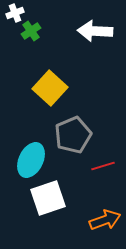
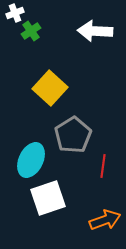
gray pentagon: rotated 9 degrees counterclockwise
red line: rotated 65 degrees counterclockwise
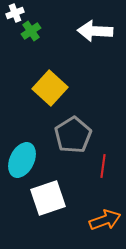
cyan ellipse: moved 9 px left
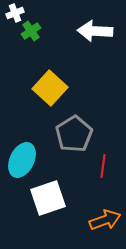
gray pentagon: moved 1 px right, 1 px up
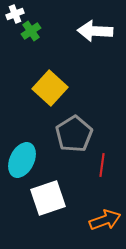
white cross: moved 1 px down
red line: moved 1 px left, 1 px up
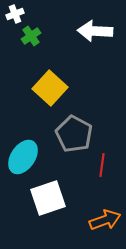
green cross: moved 5 px down
gray pentagon: rotated 12 degrees counterclockwise
cyan ellipse: moved 1 px right, 3 px up; rotated 8 degrees clockwise
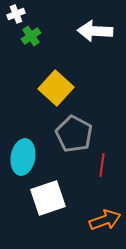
white cross: moved 1 px right
yellow square: moved 6 px right
cyan ellipse: rotated 24 degrees counterclockwise
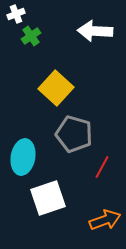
gray pentagon: rotated 12 degrees counterclockwise
red line: moved 2 px down; rotated 20 degrees clockwise
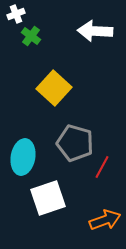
green cross: rotated 18 degrees counterclockwise
yellow square: moved 2 px left
gray pentagon: moved 1 px right, 9 px down
